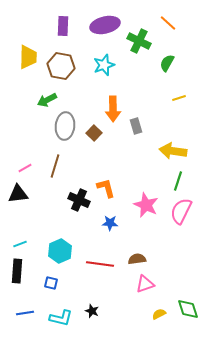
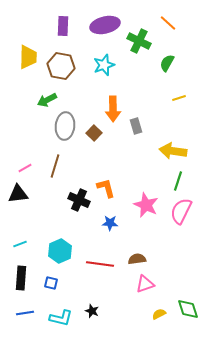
black rectangle: moved 4 px right, 7 px down
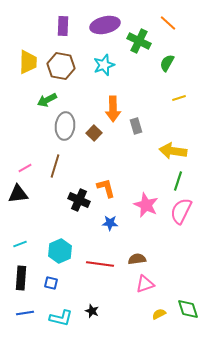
yellow trapezoid: moved 5 px down
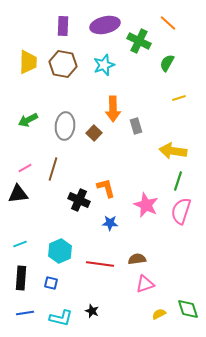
brown hexagon: moved 2 px right, 2 px up
green arrow: moved 19 px left, 20 px down
brown line: moved 2 px left, 3 px down
pink semicircle: rotated 8 degrees counterclockwise
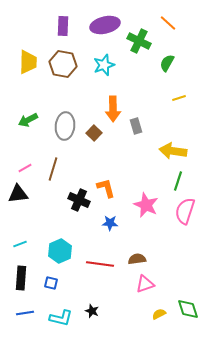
pink semicircle: moved 4 px right
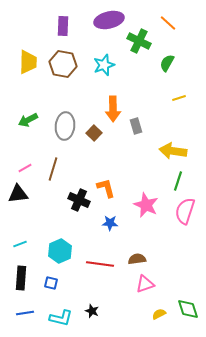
purple ellipse: moved 4 px right, 5 px up
